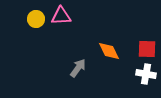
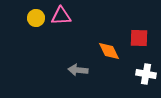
yellow circle: moved 1 px up
red square: moved 8 px left, 11 px up
gray arrow: moved 2 px down; rotated 120 degrees counterclockwise
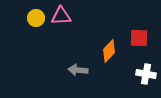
orange diamond: rotated 70 degrees clockwise
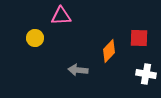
yellow circle: moved 1 px left, 20 px down
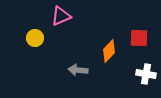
pink triangle: rotated 20 degrees counterclockwise
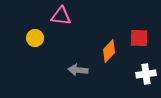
pink triangle: rotated 30 degrees clockwise
white cross: rotated 18 degrees counterclockwise
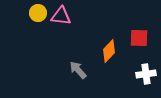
yellow circle: moved 3 px right, 25 px up
gray arrow: rotated 42 degrees clockwise
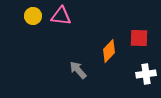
yellow circle: moved 5 px left, 3 px down
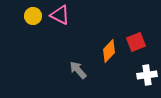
pink triangle: moved 1 px left, 1 px up; rotated 20 degrees clockwise
red square: moved 3 px left, 4 px down; rotated 24 degrees counterclockwise
white cross: moved 1 px right, 1 px down
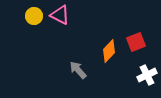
yellow circle: moved 1 px right
white cross: rotated 18 degrees counterclockwise
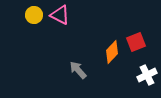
yellow circle: moved 1 px up
orange diamond: moved 3 px right, 1 px down
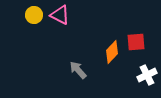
red square: rotated 18 degrees clockwise
